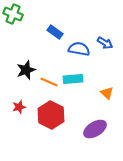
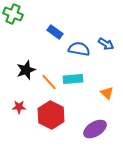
blue arrow: moved 1 px right, 1 px down
orange line: rotated 24 degrees clockwise
red star: rotated 16 degrees clockwise
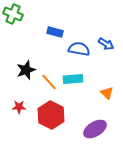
blue rectangle: rotated 21 degrees counterclockwise
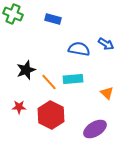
blue rectangle: moved 2 px left, 13 px up
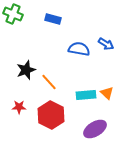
cyan rectangle: moved 13 px right, 16 px down
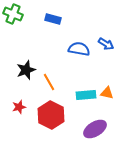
orange line: rotated 12 degrees clockwise
orange triangle: rotated 32 degrees counterclockwise
red star: rotated 16 degrees counterclockwise
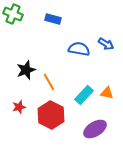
cyan rectangle: moved 2 px left; rotated 42 degrees counterclockwise
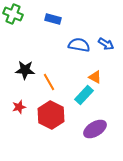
blue semicircle: moved 4 px up
black star: moved 1 px left; rotated 24 degrees clockwise
orange triangle: moved 12 px left, 16 px up; rotated 16 degrees clockwise
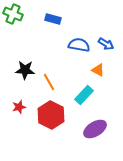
orange triangle: moved 3 px right, 7 px up
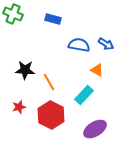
orange triangle: moved 1 px left
